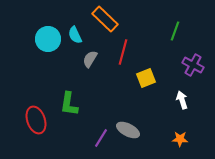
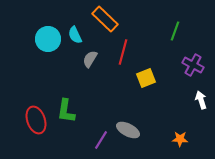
white arrow: moved 19 px right
green L-shape: moved 3 px left, 7 px down
purple line: moved 2 px down
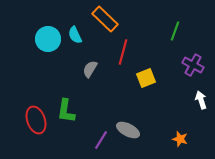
gray semicircle: moved 10 px down
orange star: rotated 14 degrees clockwise
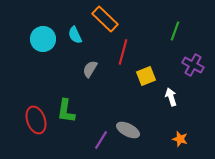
cyan circle: moved 5 px left
yellow square: moved 2 px up
white arrow: moved 30 px left, 3 px up
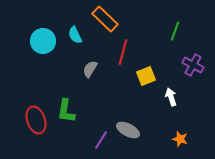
cyan circle: moved 2 px down
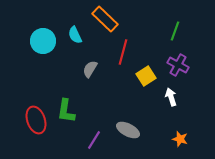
purple cross: moved 15 px left
yellow square: rotated 12 degrees counterclockwise
purple line: moved 7 px left
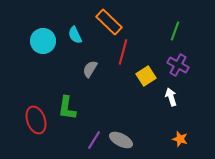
orange rectangle: moved 4 px right, 3 px down
green L-shape: moved 1 px right, 3 px up
gray ellipse: moved 7 px left, 10 px down
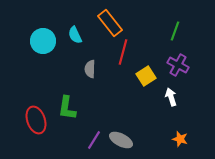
orange rectangle: moved 1 px right, 1 px down; rotated 8 degrees clockwise
gray semicircle: rotated 30 degrees counterclockwise
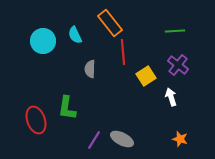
green line: rotated 66 degrees clockwise
red line: rotated 20 degrees counterclockwise
purple cross: rotated 10 degrees clockwise
gray ellipse: moved 1 px right, 1 px up
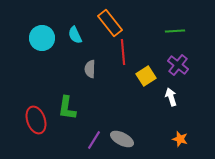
cyan circle: moved 1 px left, 3 px up
